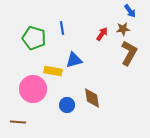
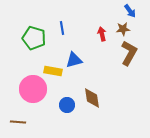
red arrow: rotated 48 degrees counterclockwise
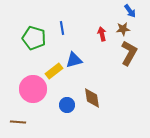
yellow rectangle: moved 1 px right; rotated 48 degrees counterclockwise
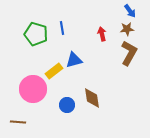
brown star: moved 4 px right
green pentagon: moved 2 px right, 4 px up
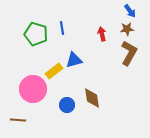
brown line: moved 2 px up
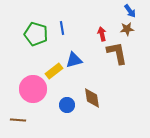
brown L-shape: moved 12 px left; rotated 40 degrees counterclockwise
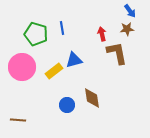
pink circle: moved 11 px left, 22 px up
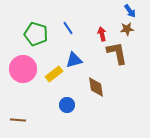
blue line: moved 6 px right; rotated 24 degrees counterclockwise
pink circle: moved 1 px right, 2 px down
yellow rectangle: moved 3 px down
brown diamond: moved 4 px right, 11 px up
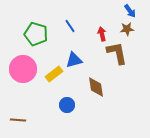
blue line: moved 2 px right, 2 px up
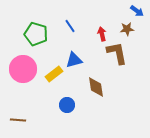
blue arrow: moved 7 px right; rotated 16 degrees counterclockwise
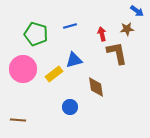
blue line: rotated 72 degrees counterclockwise
blue circle: moved 3 px right, 2 px down
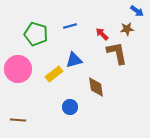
red arrow: rotated 32 degrees counterclockwise
pink circle: moved 5 px left
